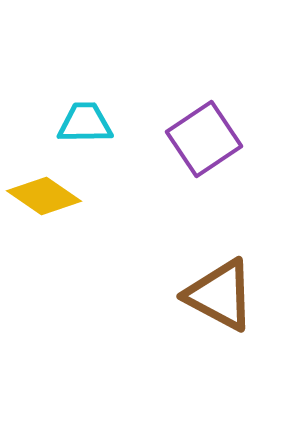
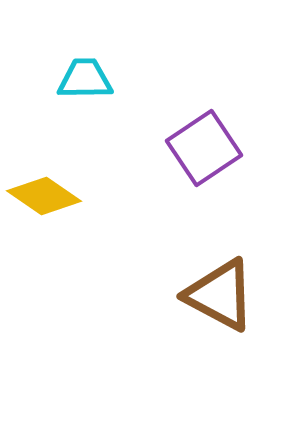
cyan trapezoid: moved 44 px up
purple square: moved 9 px down
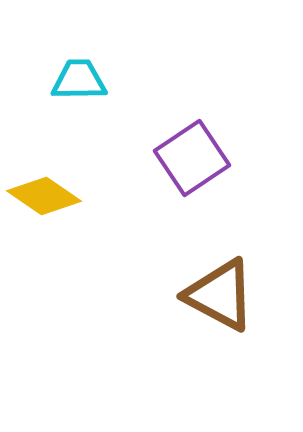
cyan trapezoid: moved 6 px left, 1 px down
purple square: moved 12 px left, 10 px down
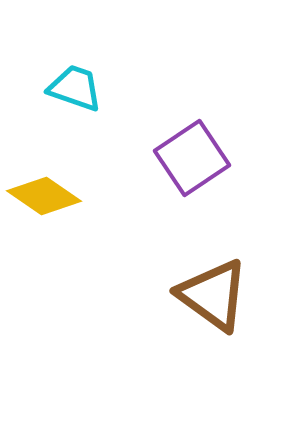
cyan trapezoid: moved 4 px left, 8 px down; rotated 20 degrees clockwise
brown triangle: moved 7 px left; rotated 8 degrees clockwise
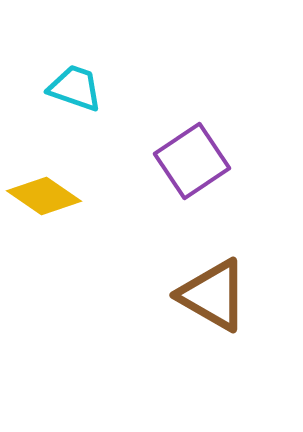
purple square: moved 3 px down
brown triangle: rotated 6 degrees counterclockwise
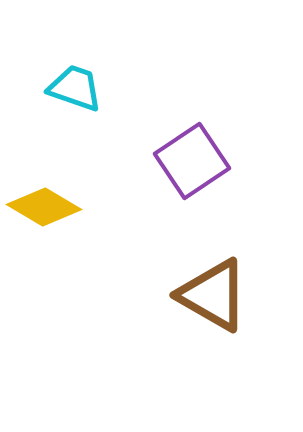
yellow diamond: moved 11 px down; rotated 4 degrees counterclockwise
